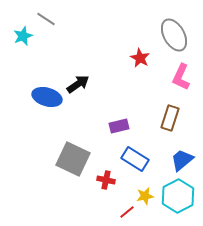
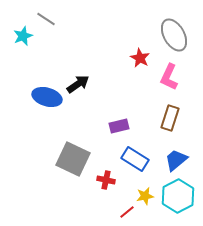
pink L-shape: moved 12 px left
blue trapezoid: moved 6 px left
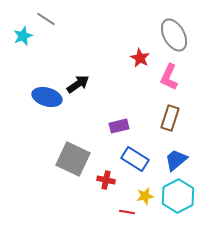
red line: rotated 49 degrees clockwise
